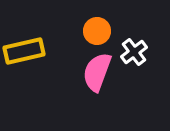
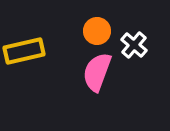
white cross: moved 7 px up; rotated 12 degrees counterclockwise
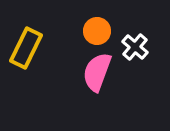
white cross: moved 1 px right, 2 px down
yellow rectangle: moved 2 px right, 3 px up; rotated 51 degrees counterclockwise
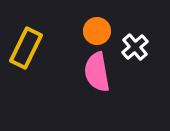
white cross: rotated 8 degrees clockwise
pink semicircle: rotated 30 degrees counterclockwise
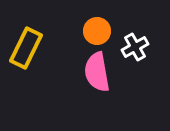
white cross: rotated 12 degrees clockwise
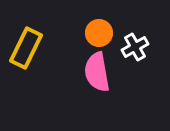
orange circle: moved 2 px right, 2 px down
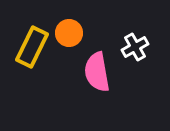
orange circle: moved 30 px left
yellow rectangle: moved 6 px right, 1 px up
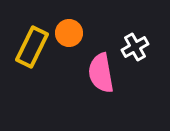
pink semicircle: moved 4 px right, 1 px down
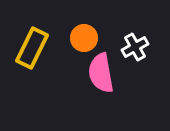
orange circle: moved 15 px right, 5 px down
yellow rectangle: moved 1 px down
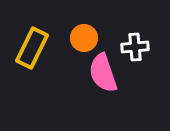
white cross: rotated 24 degrees clockwise
pink semicircle: moved 2 px right; rotated 9 degrees counterclockwise
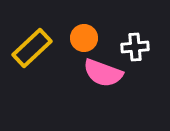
yellow rectangle: rotated 21 degrees clockwise
pink semicircle: rotated 51 degrees counterclockwise
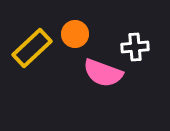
orange circle: moved 9 px left, 4 px up
